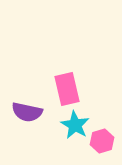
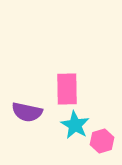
pink rectangle: rotated 12 degrees clockwise
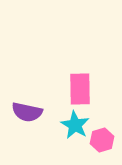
pink rectangle: moved 13 px right
pink hexagon: moved 1 px up
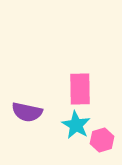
cyan star: moved 1 px right
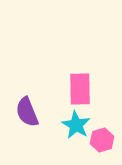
purple semicircle: rotated 56 degrees clockwise
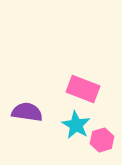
pink rectangle: moved 3 px right; rotated 68 degrees counterclockwise
purple semicircle: rotated 120 degrees clockwise
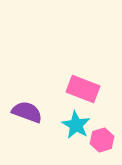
purple semicircle: rotated 12 degrees clockwise
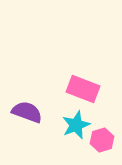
cyan star: rotated 20 degrees clockwise
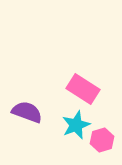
pink rectangle: rotated 12 degrees clockwise
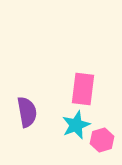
pink rectangle: rotated 64 degrees clockwise
purple semicircle: rotated 60 degrees clockwise
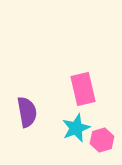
pink rectangle: rotated 20 degrees counterclockwise
cyan star: moved 3 px down
